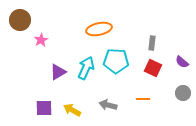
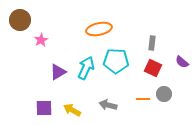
gray circle: moved 19 px left, 1 px down
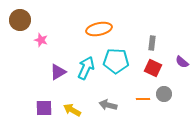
pink star: rotated 24 degrees counterclockwise
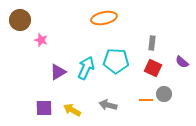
orange ellipse: moved 5 px right, 11 px up
orange line: moved 3 px right, 1 px down
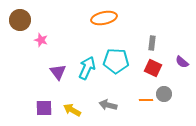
cyan arrow: moved 1 px right
purple triangle: rotated 36 degrees counterclockwise
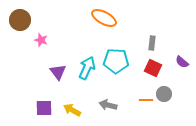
orange ellipse: rotated 40 degrees clockwise
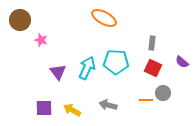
cyan pentagon: moved 1 px down
gray circle: moved 1 px left, 1 px up
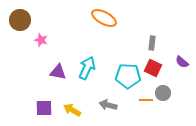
cyan pentagon: moved 12 px right, 14 px down
purple triangle: rotated 42 degrees counterclockwise
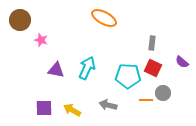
purple triangle: moved 2 px left, 2 px up
